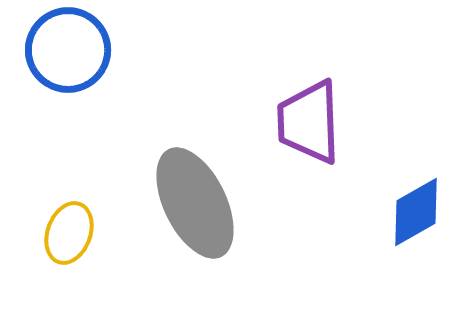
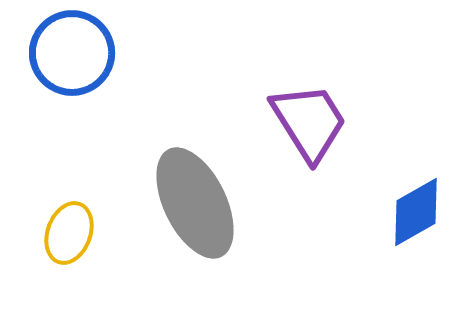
blue circle: moved 4 px right, 3 px down
purple trapezoid: rotated 150 degrees clockwise
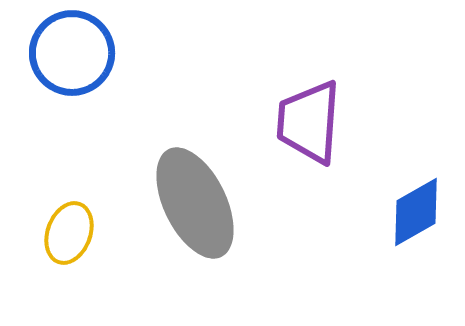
purple trapezoid: rotated 144 degrees counterclockwise
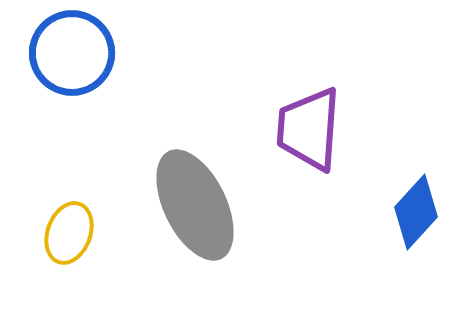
purple trapezoid: moved 7 px down
gray ellipse: moved 2 px down
blue diamond: rotated 18 degrees counterclockwise
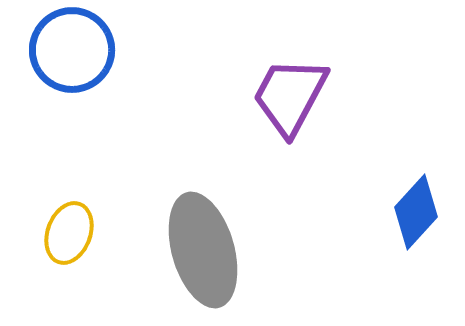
blue circle: moved 3 px up
purple trapezoid: moved 19 px left, 33 px up; rotated 24 degrees clockwise
gray ellipse: moved 8 px right, 45 px down; rotated 10 degrees clockwise
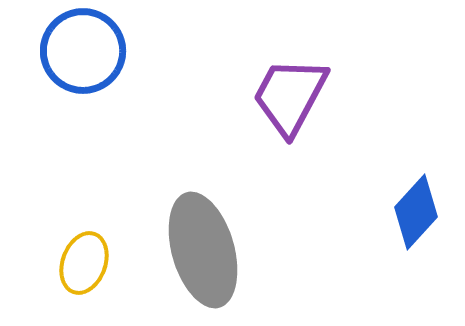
blue circle: moved 11 px right, 1 px down
yellow ellipse: moved 15 px right, 30 px down
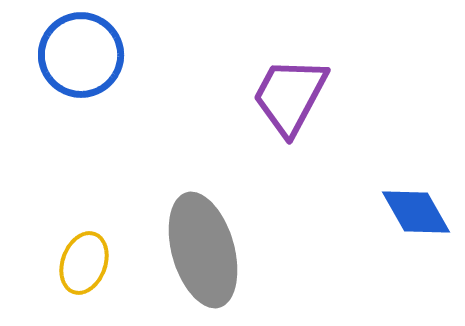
blue circle: moved 2 px left, 4 px down
blue diamond: rotated 72 degrees counterclockwise
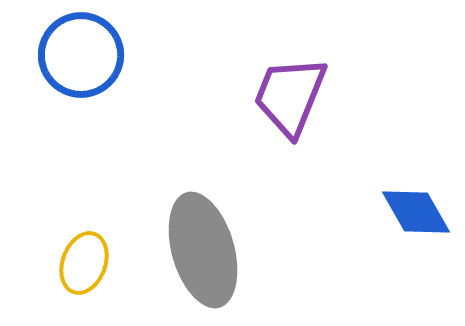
purple trapezoid: rotated 6 degrees counterclockwise
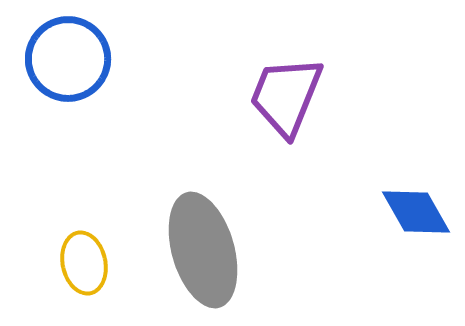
blue circle: moved 13 px left, 4 px down
purple trapezoid: moved 4 px left
yellow ellipse: rotated 32 degrees counterclockwise
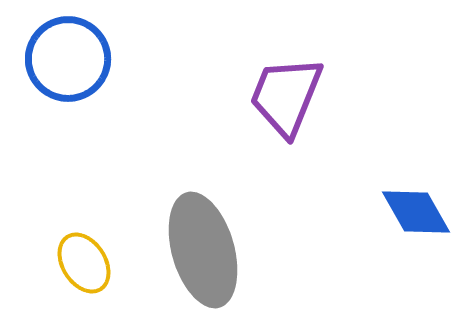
yellow ellipse: rotated 20 degrees counterclockwise
